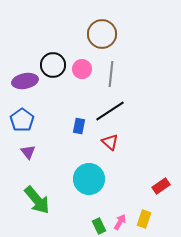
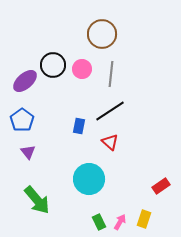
purple ellipse: rotated 30 degrees counterclockwise
green rectangle: moved 4 px up
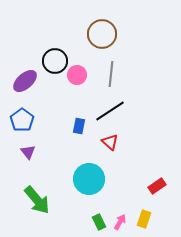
black circle: moved 2 px right, 4 px up
pink circle: moved 5 px left, 6 px down
red rectangle: moved 4 px left
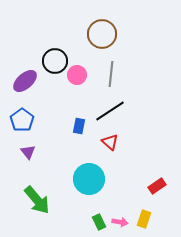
pink arrow: rotated 70 degrees clockwise
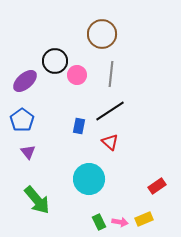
yellow rectangle: rotated 48 degrees clockwise
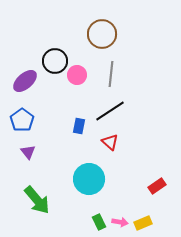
yellow rectangle: moved 1 px left, 4 px down
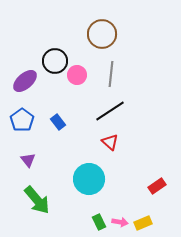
blue rectangle: moved 21 px left, 4 px up; rotated 49 degrees counterclockwise
purple triangle: moved 8 px down
